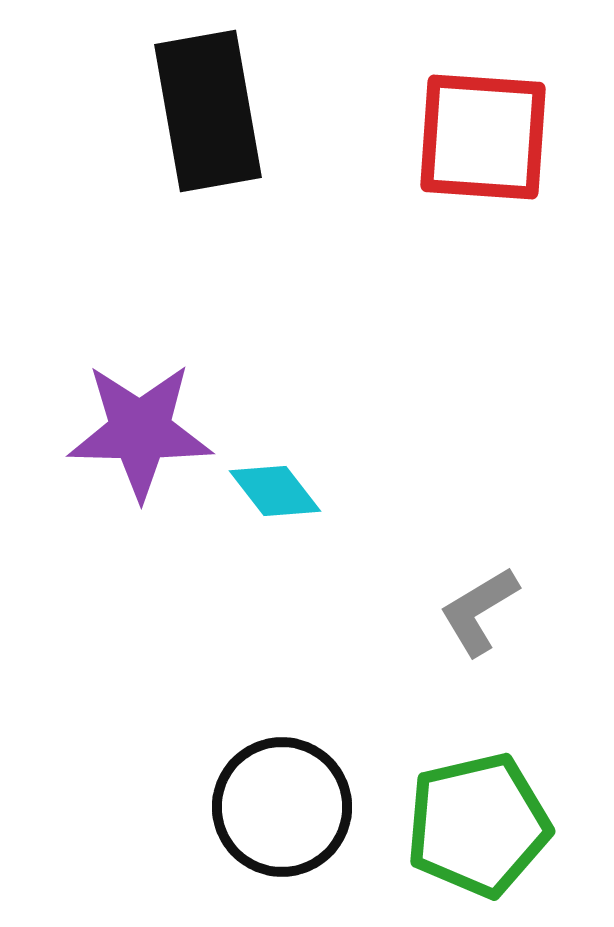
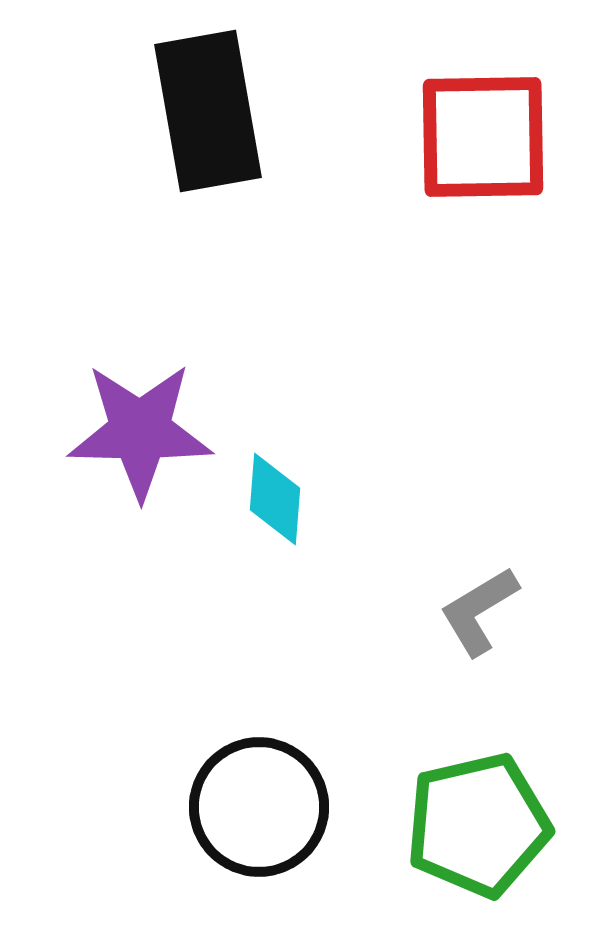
red square: rotated 5 degrees counterclockwise
cyan diamond: moved 8 px down; rotated 42 degrees clockwise
black circle: moved 23 px left
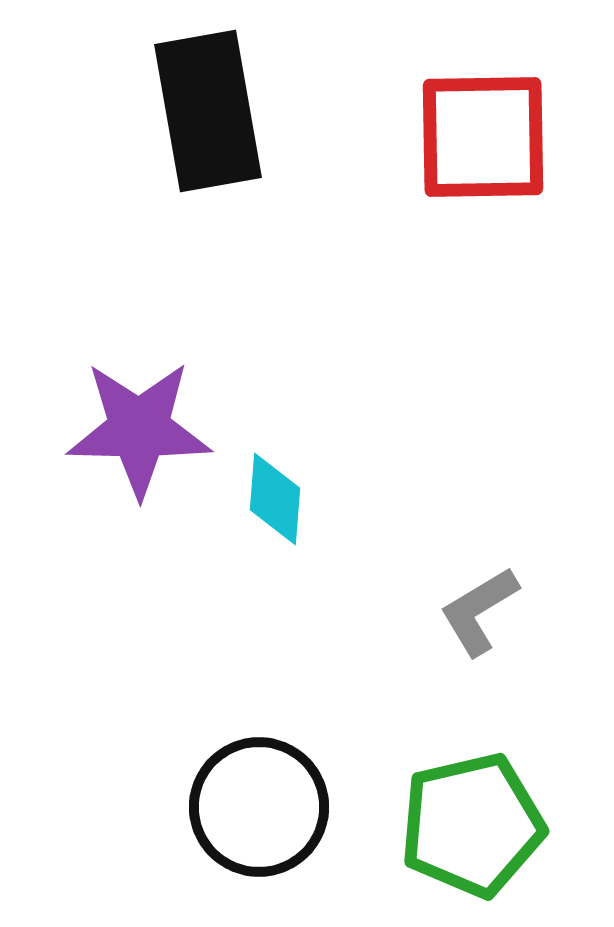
purple star: moved 1 px left, 2 px up
green pentagon: moved 6 px left
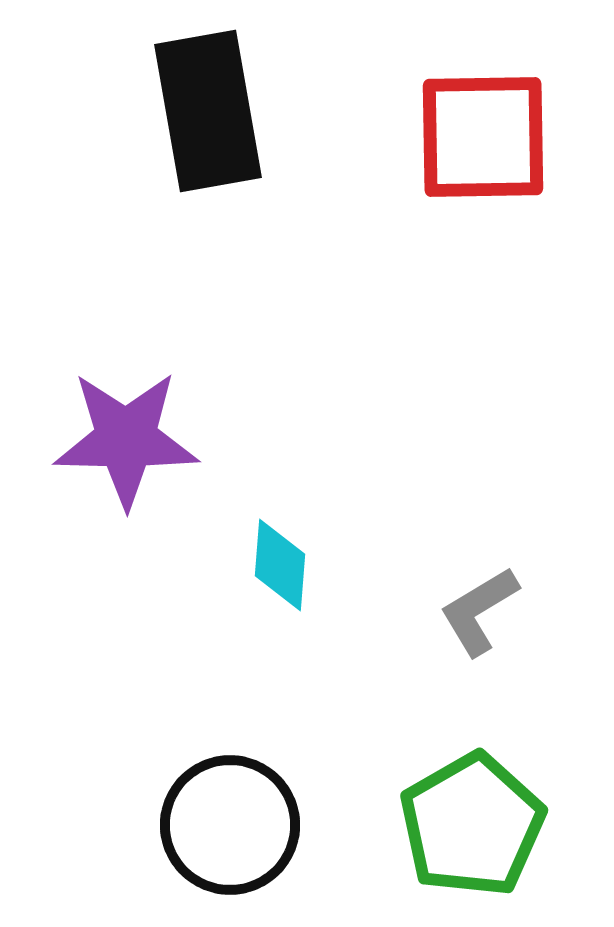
purple star: moved 13 px left, 10 px down
cyan diamond: moved 5 px right, 66 px down
black circle: moved 29 px left, 18 px down
green pentagon: rotated 17 degrees counterclockwise
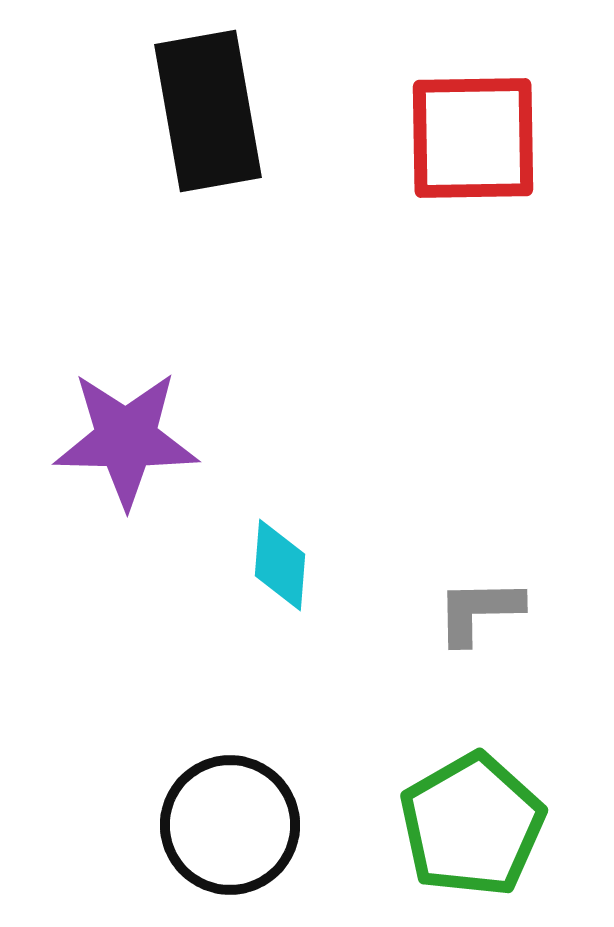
red square: moved 10 px left, 1 px down
gray L-shape: rotated 30 degrees clockwise
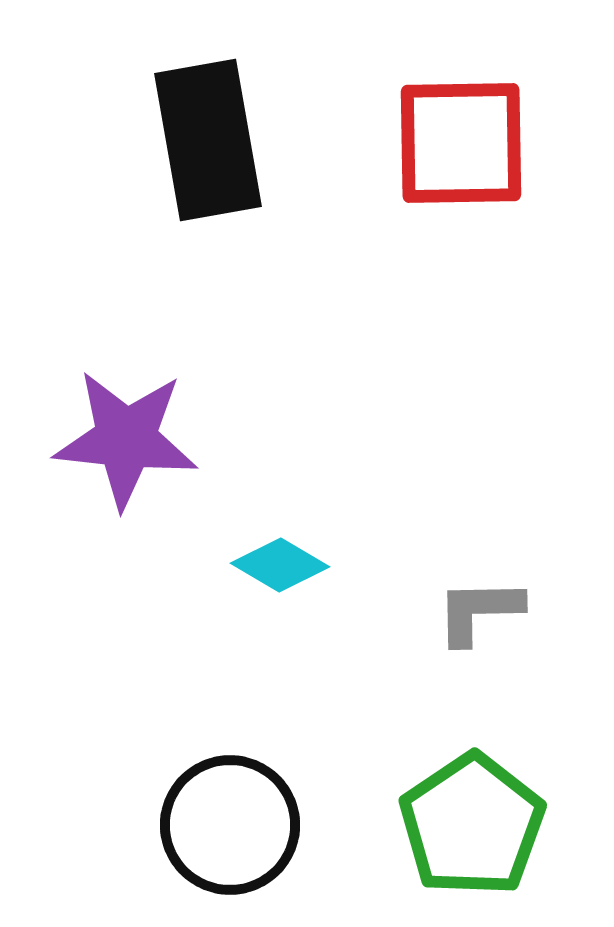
black rectangle: moved 29 px down
red square: moved 12 px left, 5 px down
purple star: rotated 5 degrees clockwise
cyan diamond: rotated 64 degrees counterclockwise
green pentagon: rotated 4 degrees counterclockwise
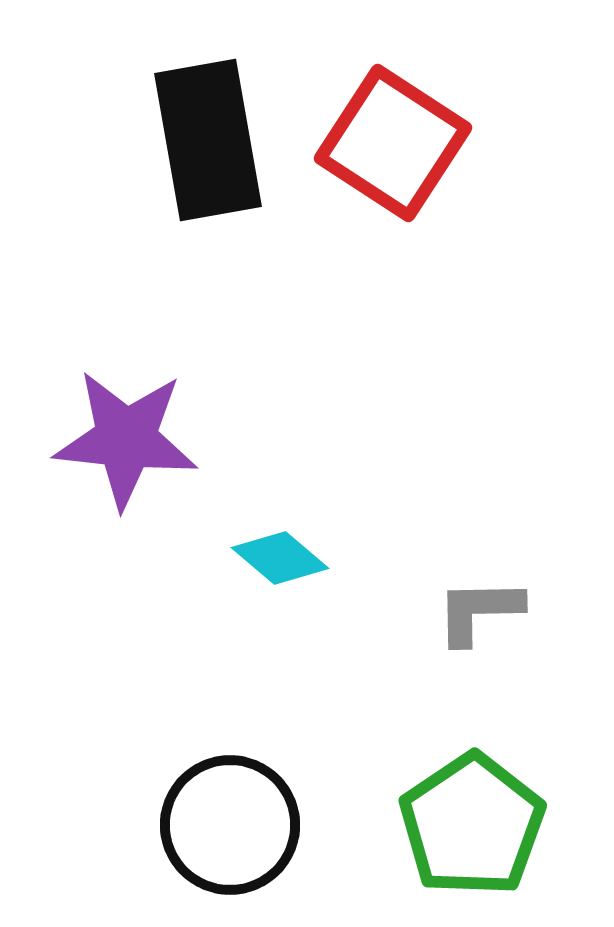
red square: moved 68 px left; rotated 34 degrees clockwise
cyan diamond: moved 7 px up; rotated 10 degrees clockwise
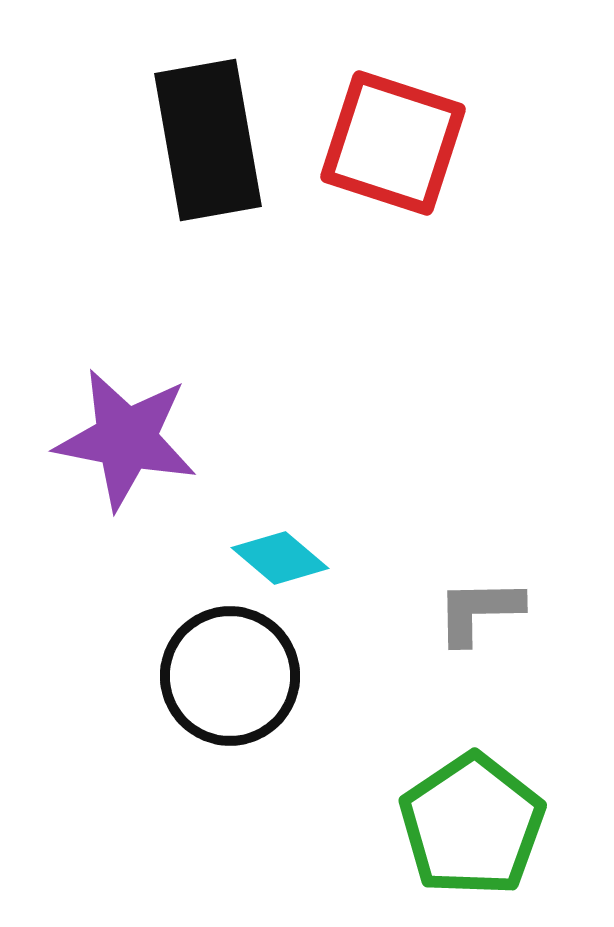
red square: rotated 15 degrees counterclockwise
purple star: rotated 5 degrees clockwise
black circle: moved 149 px up
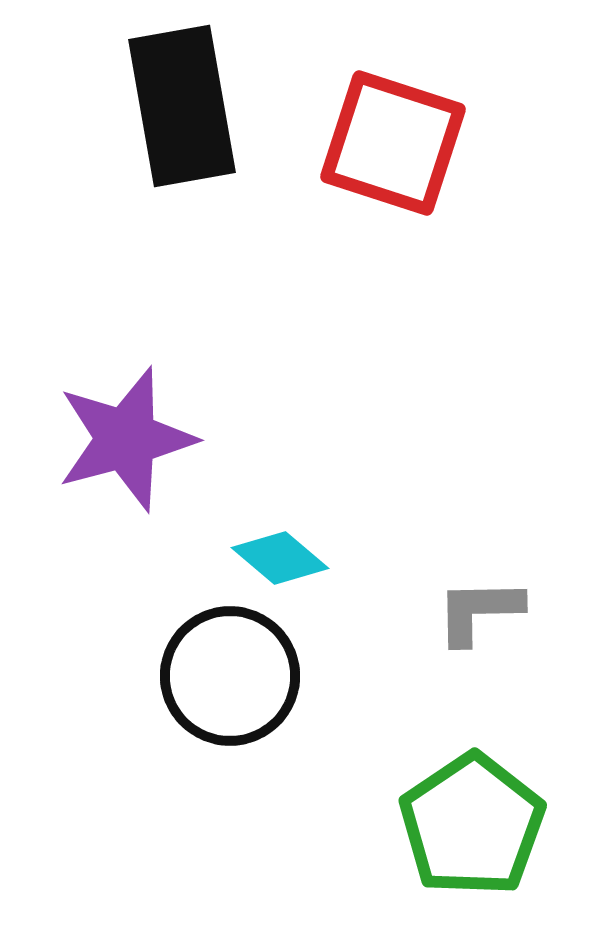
black rectangle: moved 26 px left, 34 px up
purple star: rotated 26 degrees counterclockwise
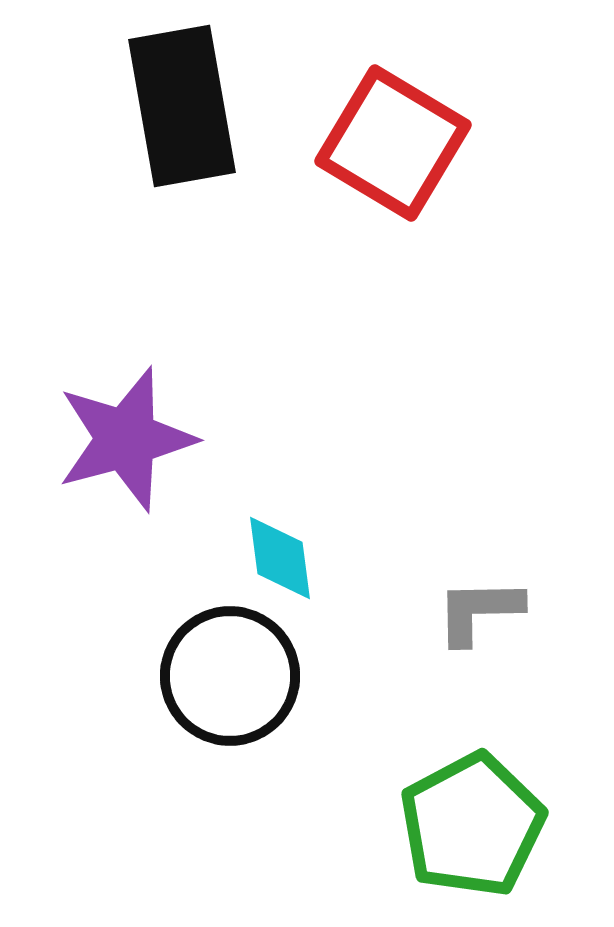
red square: rotated 13 degrees clockwise
cyan diamond: rotated 42 degrees clockwise
green pentagon: rotated 6 degrees clockwise
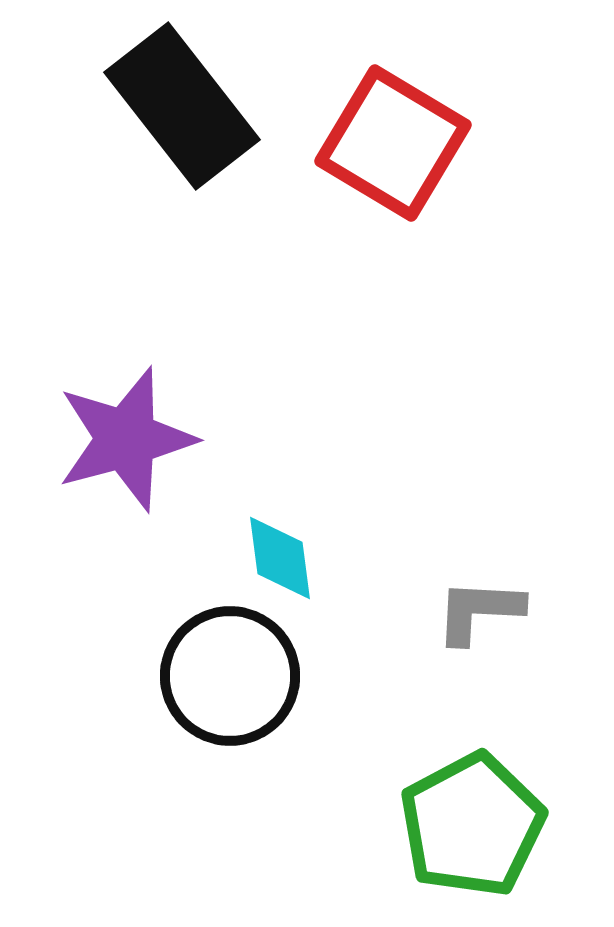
black rectangle: rotated 28 degrees counterclockwise
gray L-shape: rotated 4 degrees clockwise
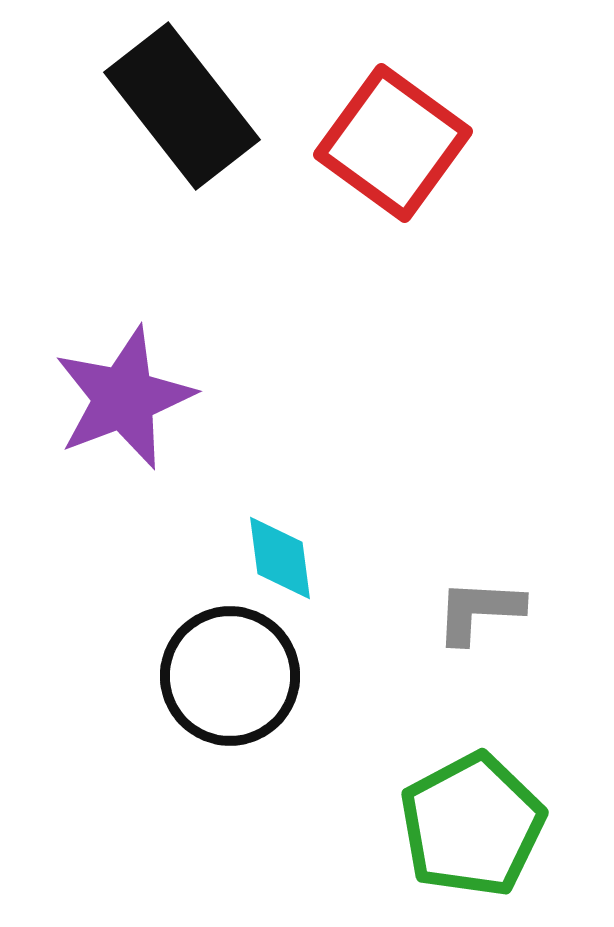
red square: rotated 5 degrees clockwise
purple star: moved 2 px left, 41 px up; rotated 6 degrees counterclockwise
